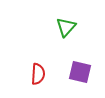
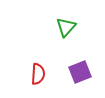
purple square: rotated 35 degrees counterclockwise
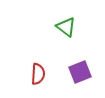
green triangle: rotated 35 degrees counterclockwise
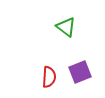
red semicircle: moved 11 px right, 3 px down
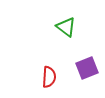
purple square: moved 7 px right, 4 px up
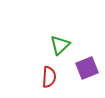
green triangle: moved 6 px left, 18 px down; rotated 40 degrees clockwise
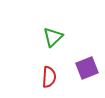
green triangle: moved 7 px left, 8 px up
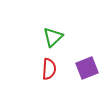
red semicircle: moved 8 px up
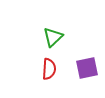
purple square: rotated 10 degrees clockwise
